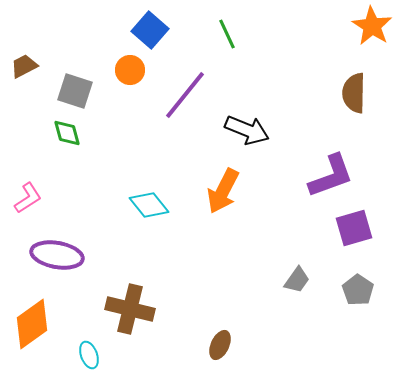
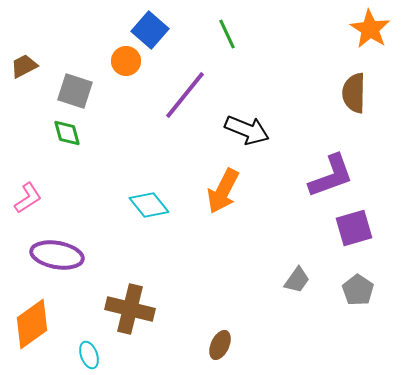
orange star: moved 2 px left, 3 px down
orange circle: moved 4 px left, 9 px up
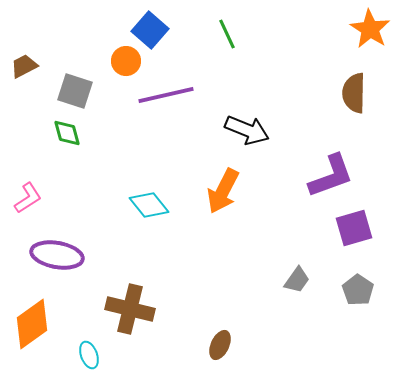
purple line: moved 19 px left; rotated 38 degrees clockwise
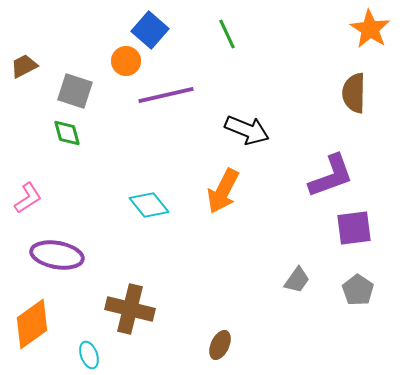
purple square: rotated 9 degrees clockwise
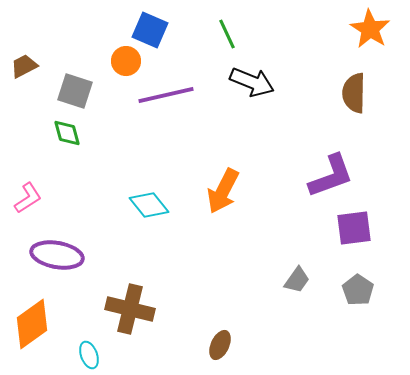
blue square: rotated 18 degrees counterclockwise
black arrow: moved 5 px right, 48 px up
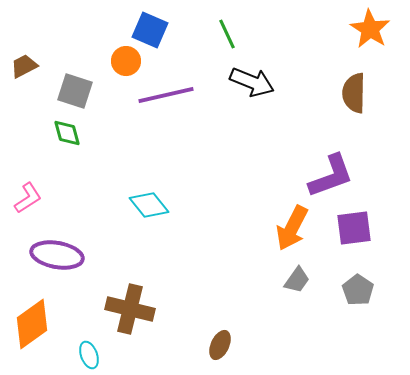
orange arrow: moved 69 px right, 37 px down
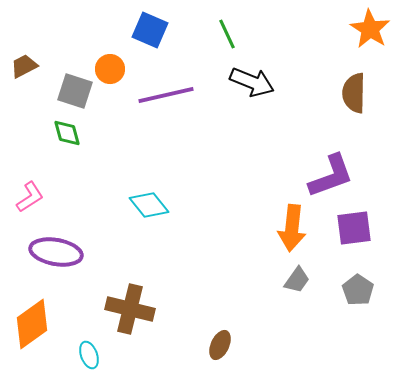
orange circle: moved 16 px left, 8 px down
pink L-shape: moved 2 px right, 1 px up
orange arrow: rotated 21 degrees counterclockwise
purple ellipse: moved 1 px left, 3 px up
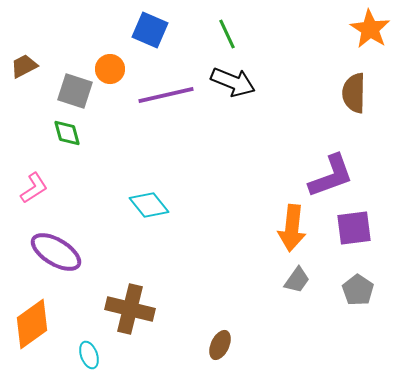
black arrow: moved 19 px left
pink L-shape: moved 4 px right, 9 px up
purple ellipse: rotated 21 degrees clockwise
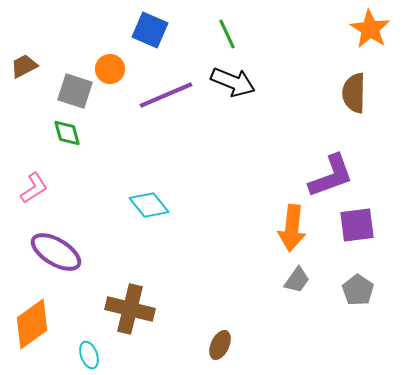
purple line: rotated 10 degrees counterclockwise
purple square: moved 3 px right, 3 px up
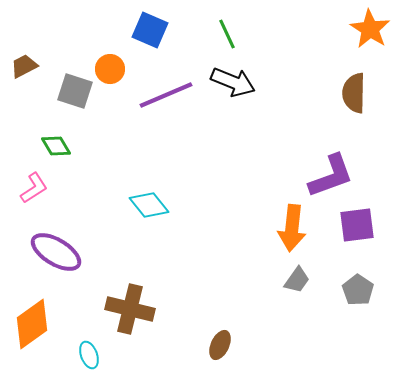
green diamond: moved 11 px left, 13 px down; rotated 16 degrees counterclockwise
